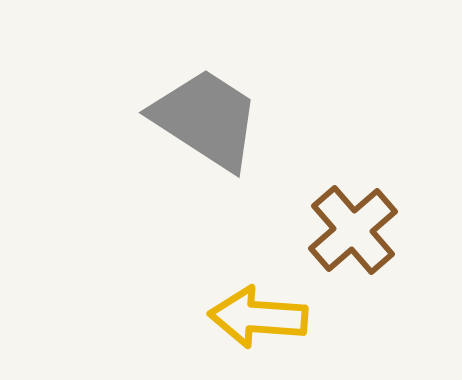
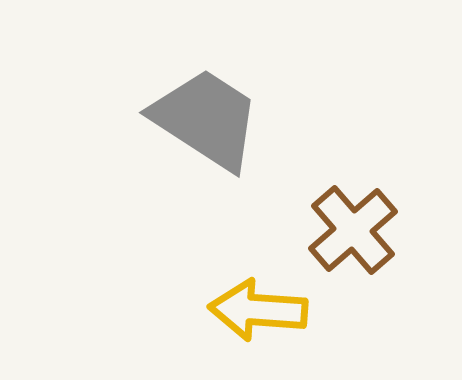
yellow arrow: moved 7 px up
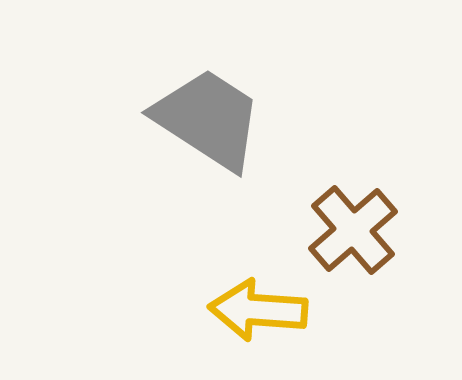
gray trapezoid: moved 2 px right
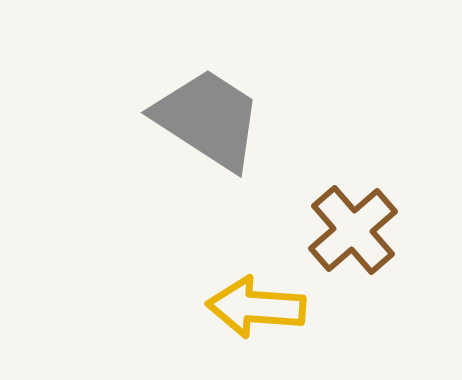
yellow arrow: moved 2 px left, 3 px up
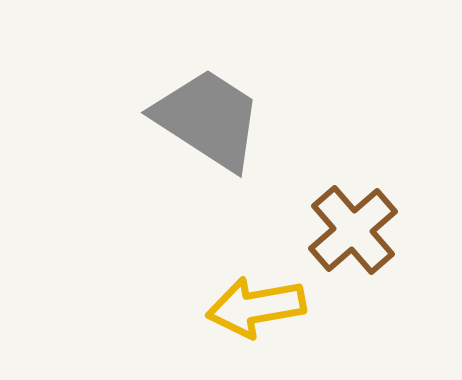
yellow arrow: rotated 14 degrees counterclockwise
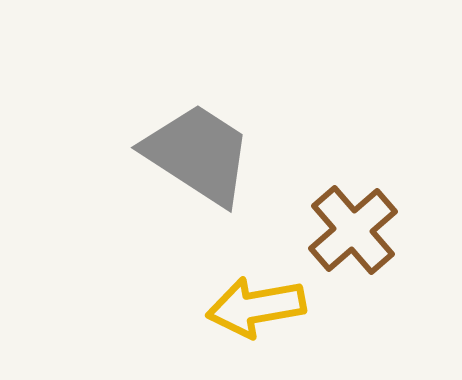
gray trapezoid: moved 10 px left, 35 px down
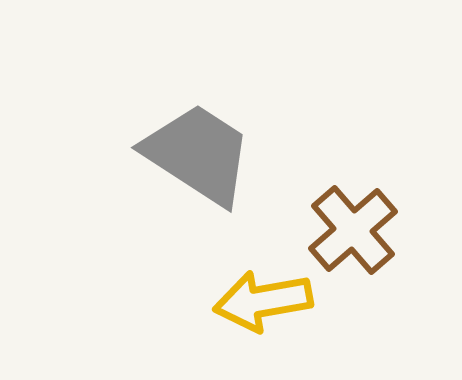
yellow arrow: moved 7 px right, 6 px up
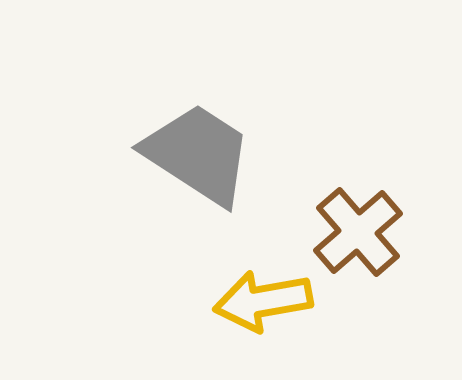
brown cross: moved 5 px right, 2 px down
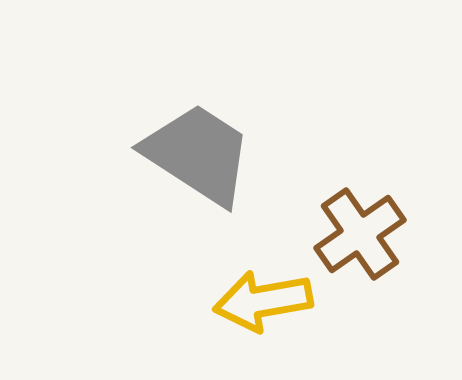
brown cross: moved 2 px right, 2 px down; rotated 6 degrees clockwise
